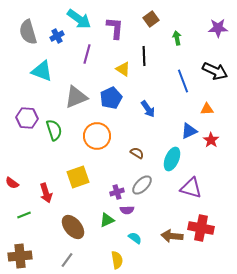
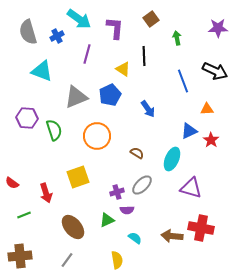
blue pentagon: moved 1 px left, 3 px up
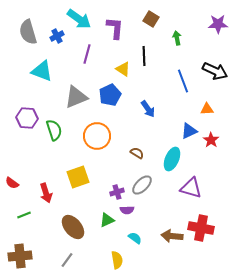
brown square: rotated 21 degrees counterclockwise
purple star: moved 4 px up
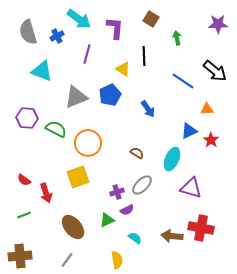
black arrow: rotated 15 degrees clockwise
blue line: rotated 35 degrees counterclockwise
green semicircle: moved 2 px right, 1 px up; rotated 45 degrees counterclockwise
orange circle: moved 9 px left, 7 px down
red semicircle: moved 12 px right, 3 px up
purple semicircle: rotated 24 degrees counterclockwise
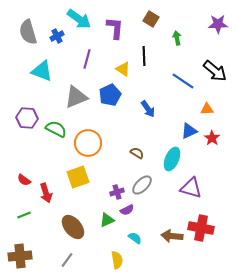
purple line: moved 5 px down
red star: moved 1 px right, 2 px up
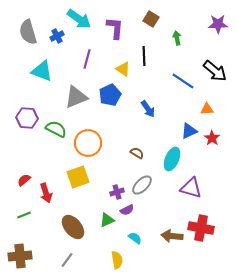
red semicircle: rotated 104 degrees clockwise
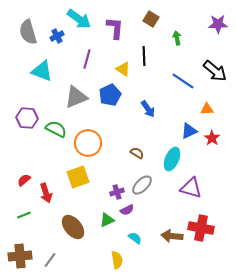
gray line: moved 17 px left
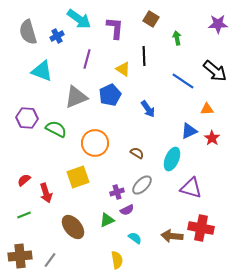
orange circle: moved 7 px right
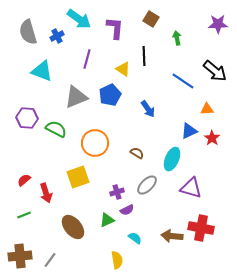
gray ellipse: moved 5 px right
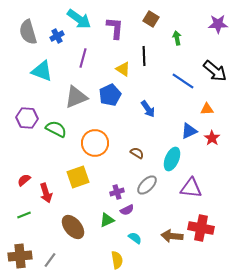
purple line: moved 4 px left, 1 px up
purple triangle: rotated 10 degrees counterclockwise
